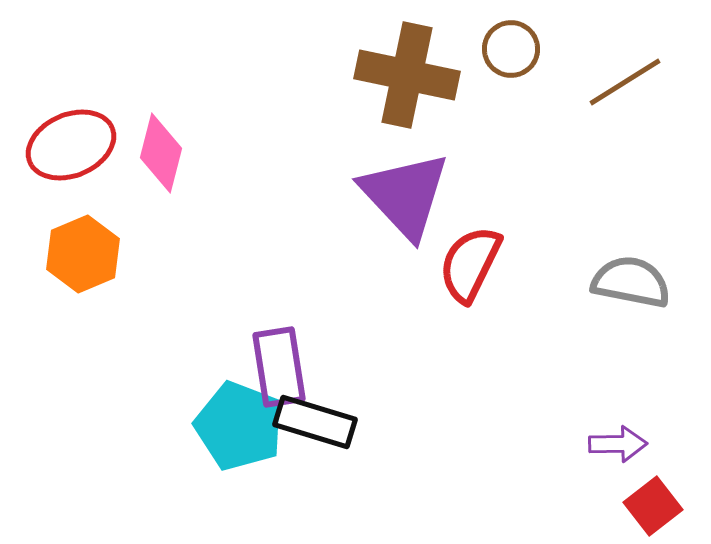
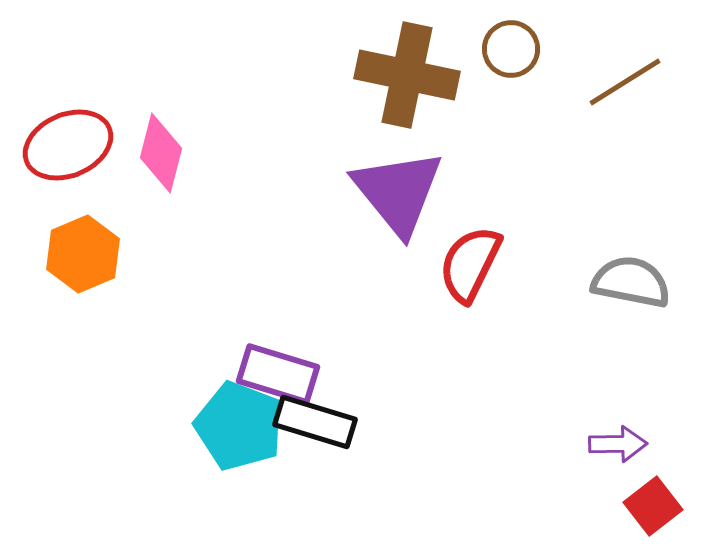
red ellipse: moved 3 px left
purple triangle: moved 7 px left, 3 px up; rotated 4 degrees clockwise
purple rectangle: moved 1 px left, 7 px down; rotated 64 degrees counterclockwise
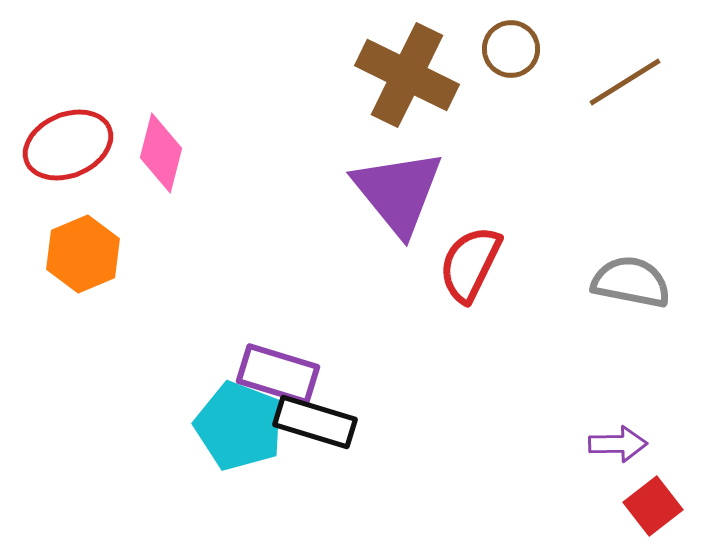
brown cross: rotated 14 degrees clockwise
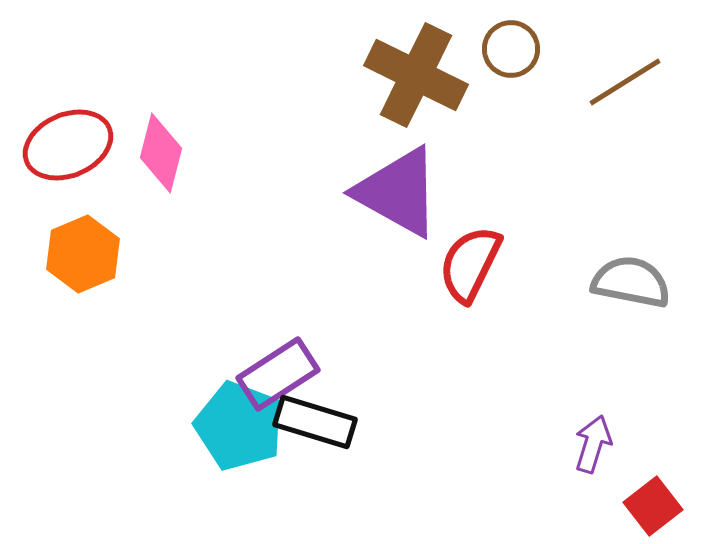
brown cross: moved 9 px right
purple triangle: rotated 22 degrees counterclockwise
purple rectangle: rotated 50 degrees counterclockwise
purple arrow: moved 25 px left; rotated 72 degrees counterclockwise
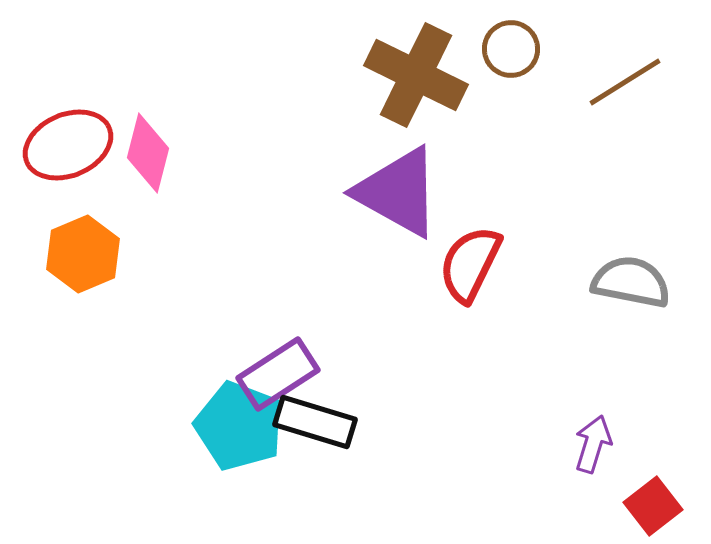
pink diamond: moved 13 px left
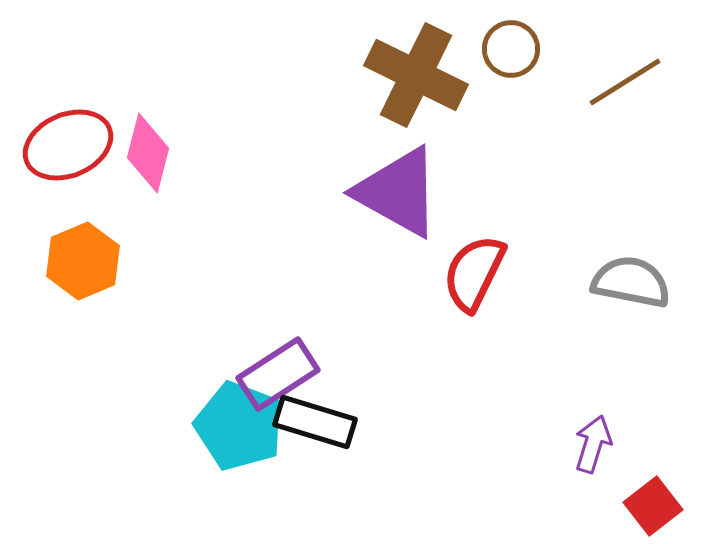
orange hexagon: moved 7 px down
red semicircle: moved 4 px right, 9 px down
